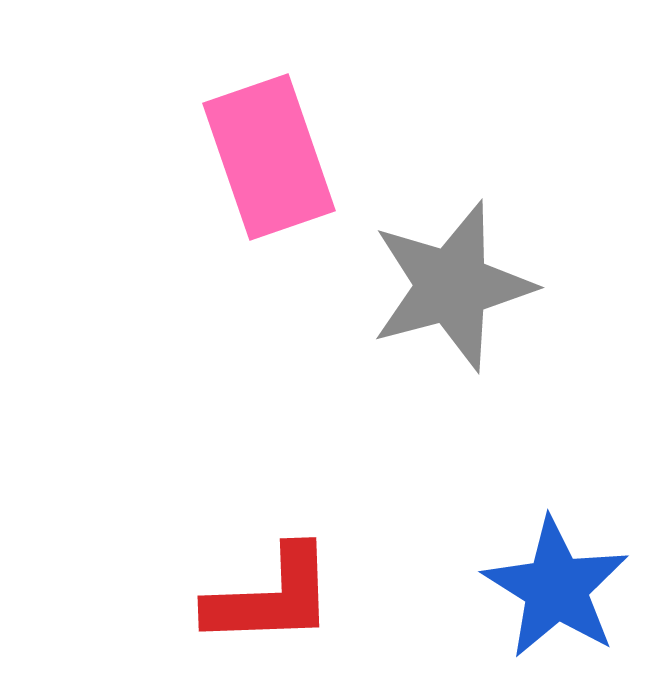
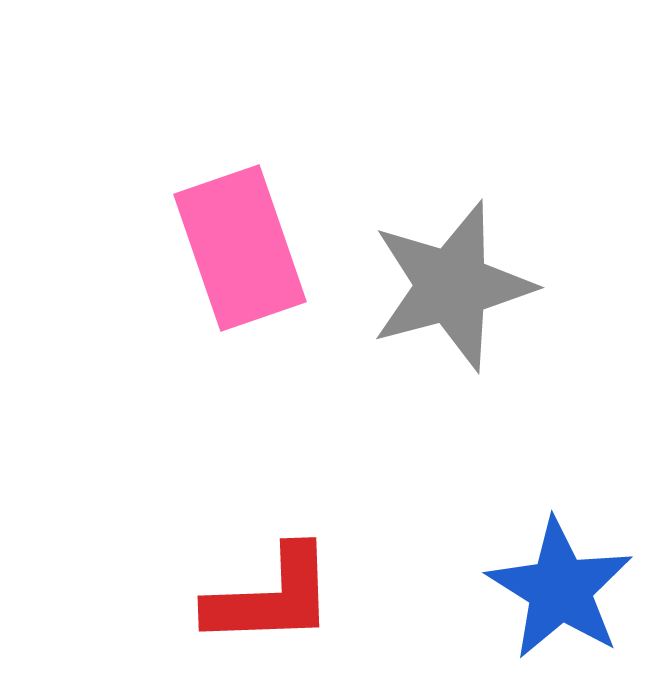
pink rectangle: moved 29 px left, 91 px down
blue star: moved 4 px right, 1 px down
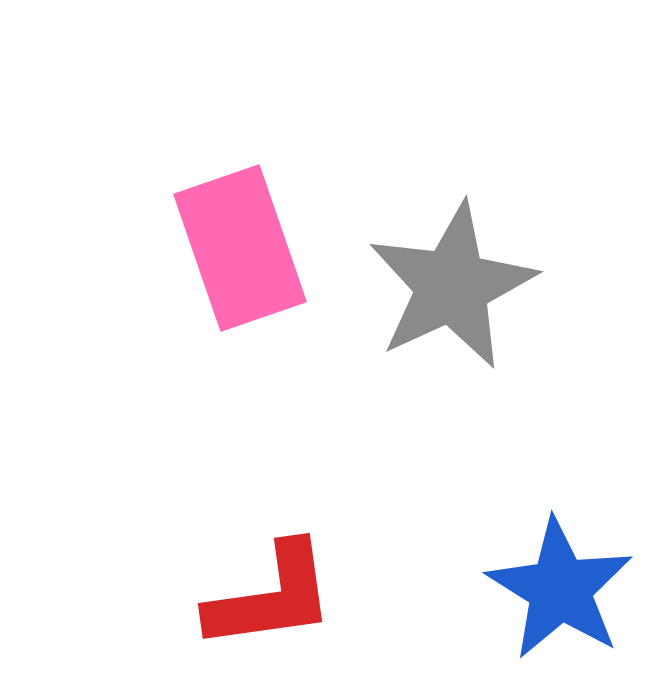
gray star: rotated 10 degrees counterclockwise
red L-shape: rotated 6 degrees counterclockwise
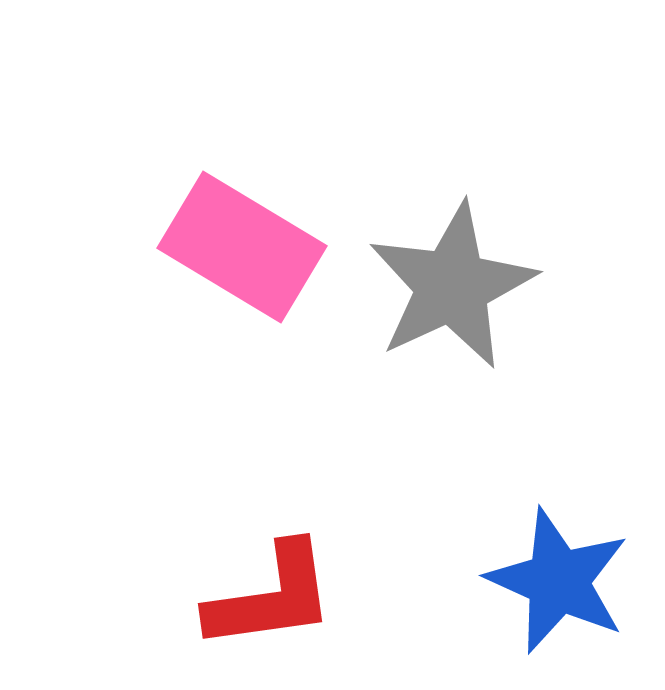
pink rectangle: moved 2 px right, 1 px up; rotated 40 degrees counterclockwise
blue star: moved 2 px left, 8 px up; rotated 8 degrees counterclockwise
